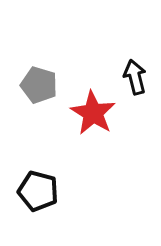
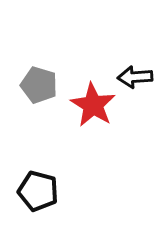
black arrow: rotated 80 degrees counterclockwise
red star: moved 8 px up
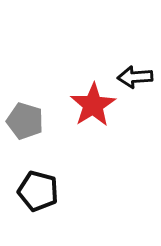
gray pentagon: moved 14 px left, 36 px down
red star: rotated 9 degrees clockwise
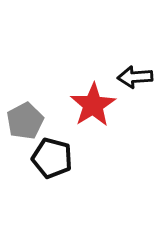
gray pentagon: rotated 27 degrees clockwise
black pentagon: moved 14 px right, 33 px up
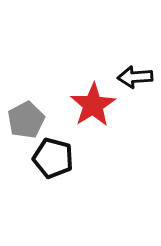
gray pentagon: moved 1 px right, 1 px up
black pentagon: moved 1 px right
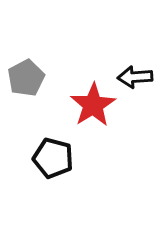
gray pentagon: moved 42 px up
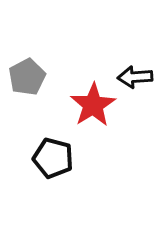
gray pentagon: moved 1 px right, 1 px up
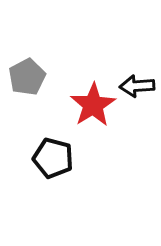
black arrow: moved 2 px right, 9 px down
